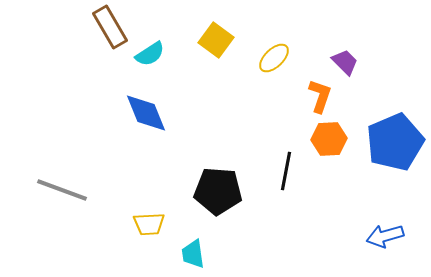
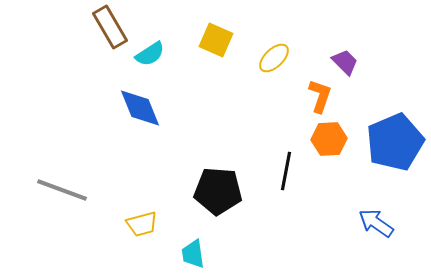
yellow square: rotated 12 degrees counterclockwise
blue diamond: moved 6 px left, 5 px up
yellow trapezoid: moved 7 px left; rotated 12 degrees counterclockwise
blue arrow: moved 9 px left, 13 px up; rotated 51 degrees clockwise
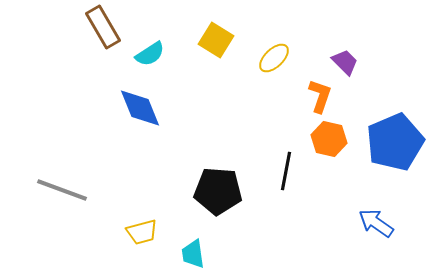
brown rectangle: moved 7 px left
yellow square: rotated 8 degrees clockwise
orange hexagon: rotated 16 degrees clockwise
yellow trapezoid: moved 8 px down
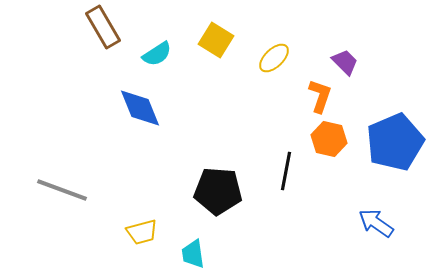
cyan semicircle: moved 7 px right
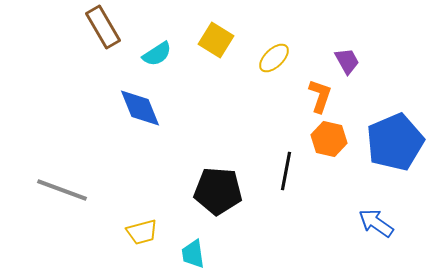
purple trapezoid: moved 2 px right, 1 px up; rotated 16 degrees clockwise
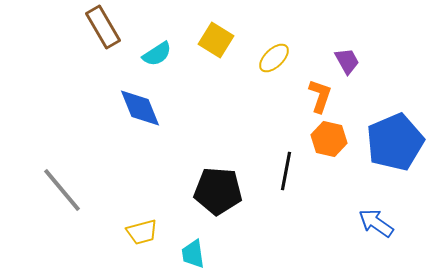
gray line: rotated 30 degrees clockwise
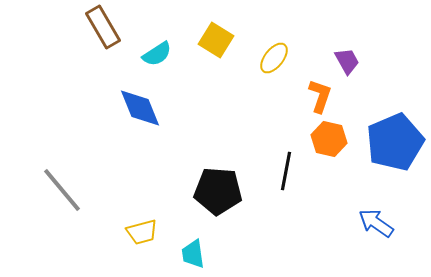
yellow ellipse: rotated 8 degrees counterclockwise
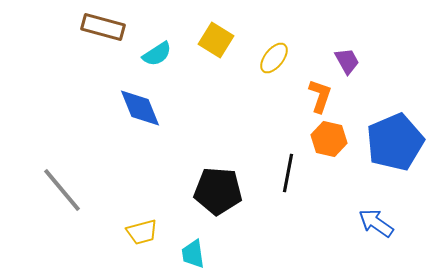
brown rectangle: rotated 45 degrees counterclockwise
black line: moved 2 px right, 2 px down
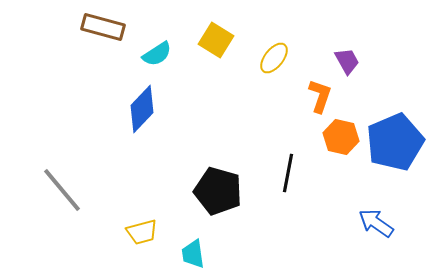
blue diamond: moved 2 px right, 1 px down; rotated 66 degrees clockwise
orange hexagon: moved 12 px right, 2 px up
black pentagon: rotated 12 degrees clockwise
